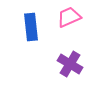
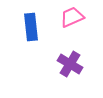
pink trapezoid: moved 3 px right
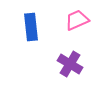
pink trapezoid: moved 5 px right, 3 px down
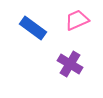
blue rectangle: moved 2 px right, 1 px down; rotated 48 degrees counterclockwise
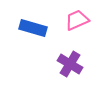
blue rectangle: rotated 20 degrees counterclockwise
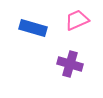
purple cross: rotated 15 degrees counterclockwise
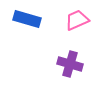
blue rectangle: moved 6 px left, 9 px up
